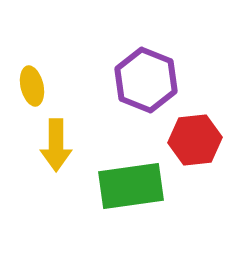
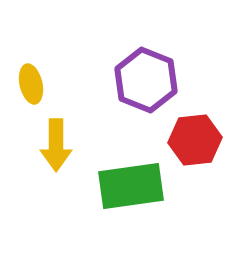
yellow ellipse: moved 1 px left, 2 px up
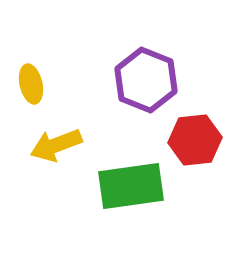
yellow arrow: rotated 69 degrees clockwise
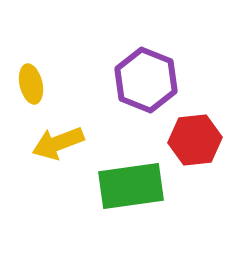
yellow arrow: moved 2 px right, 2 px up
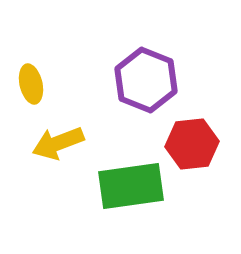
red hexagon: moved 3 px left, 4 px down
